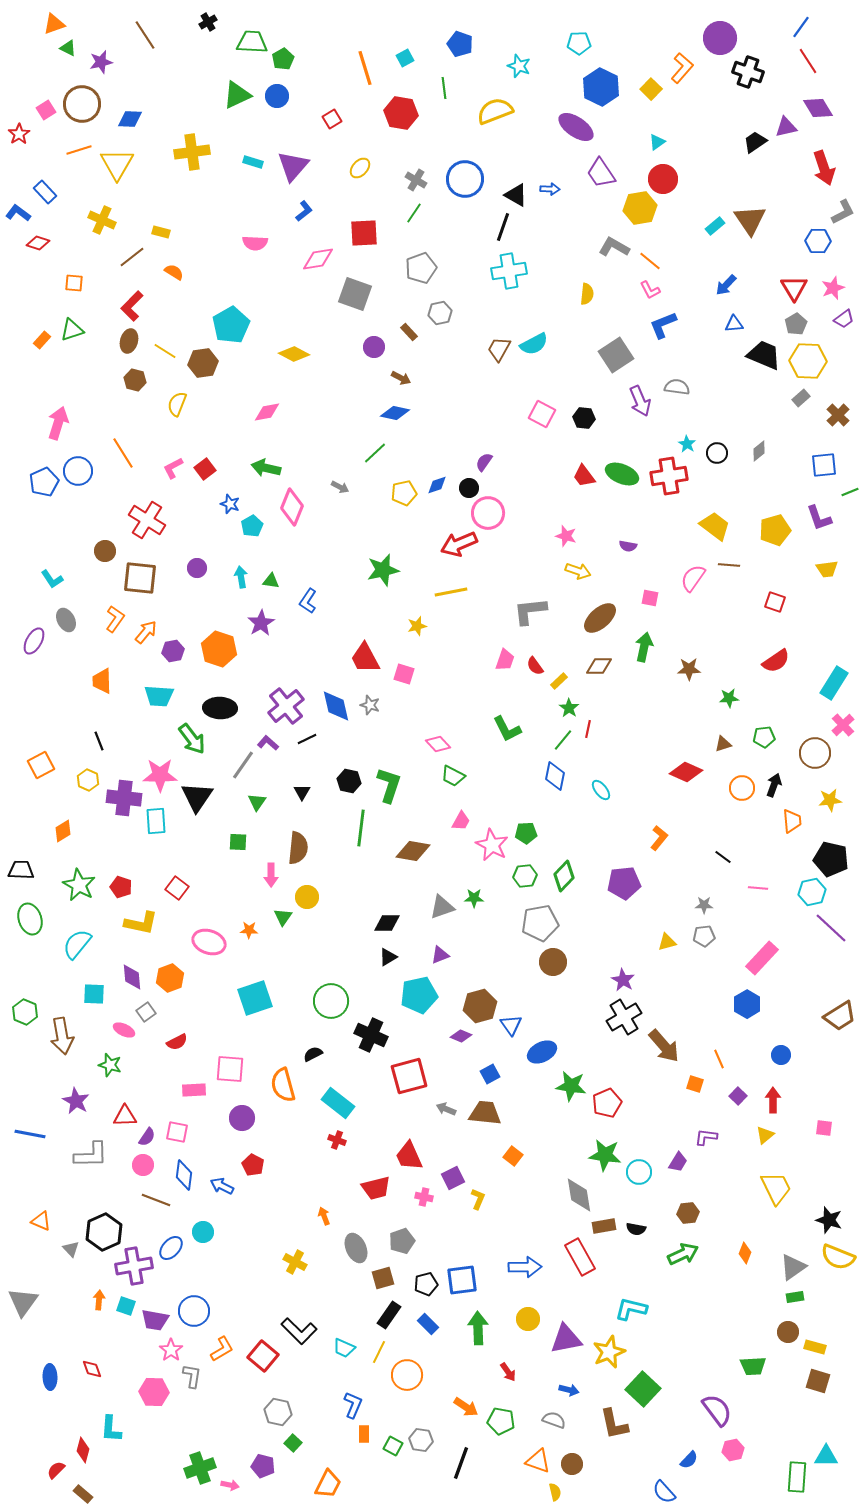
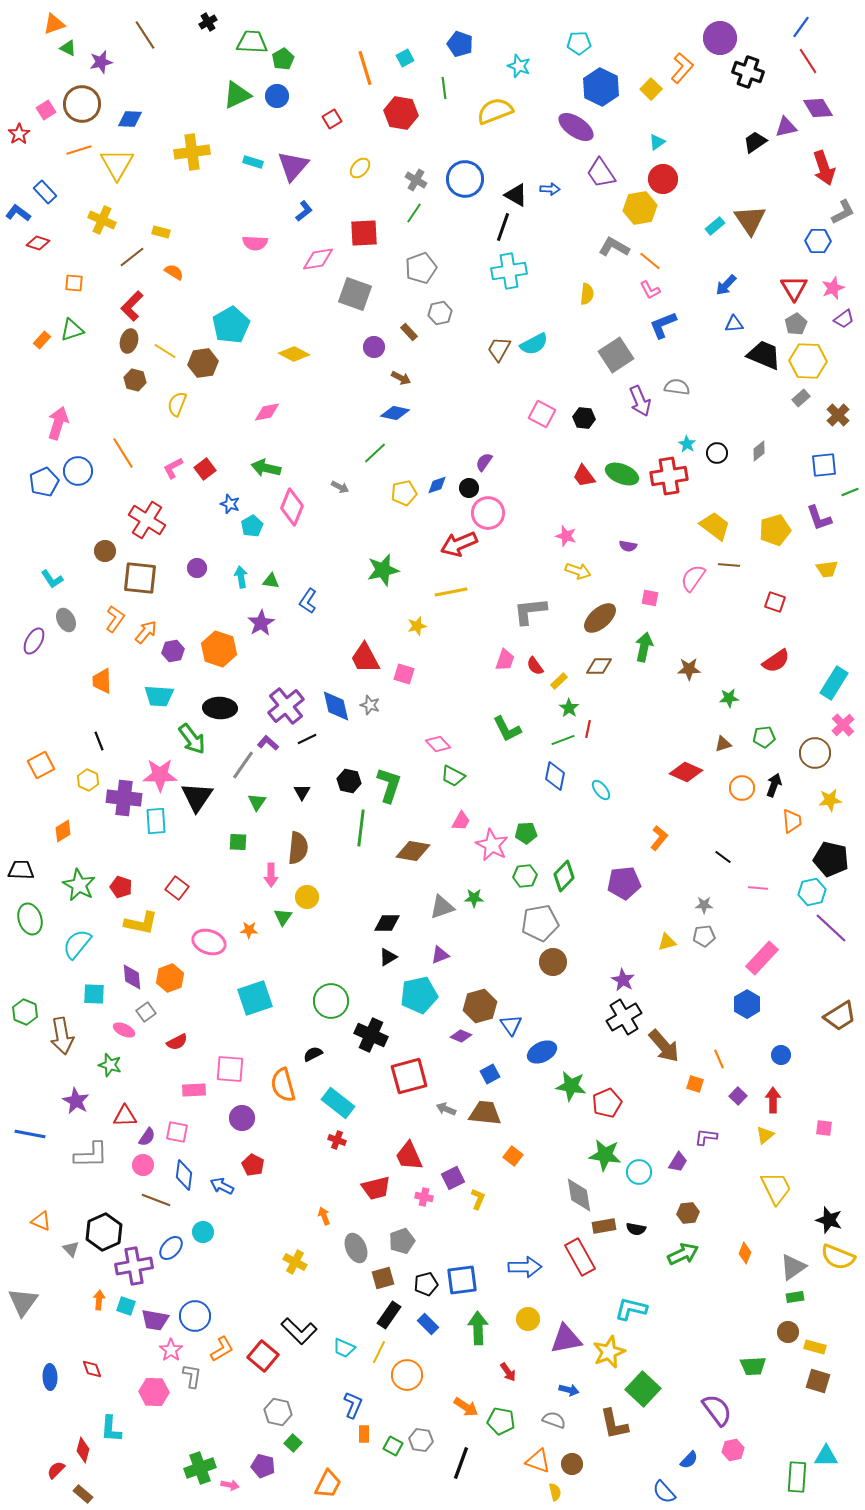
green line at (563, 740): rotated 30 degrees clockwise
blue circle at (194, 1311): moved 1 px right, 5 px down
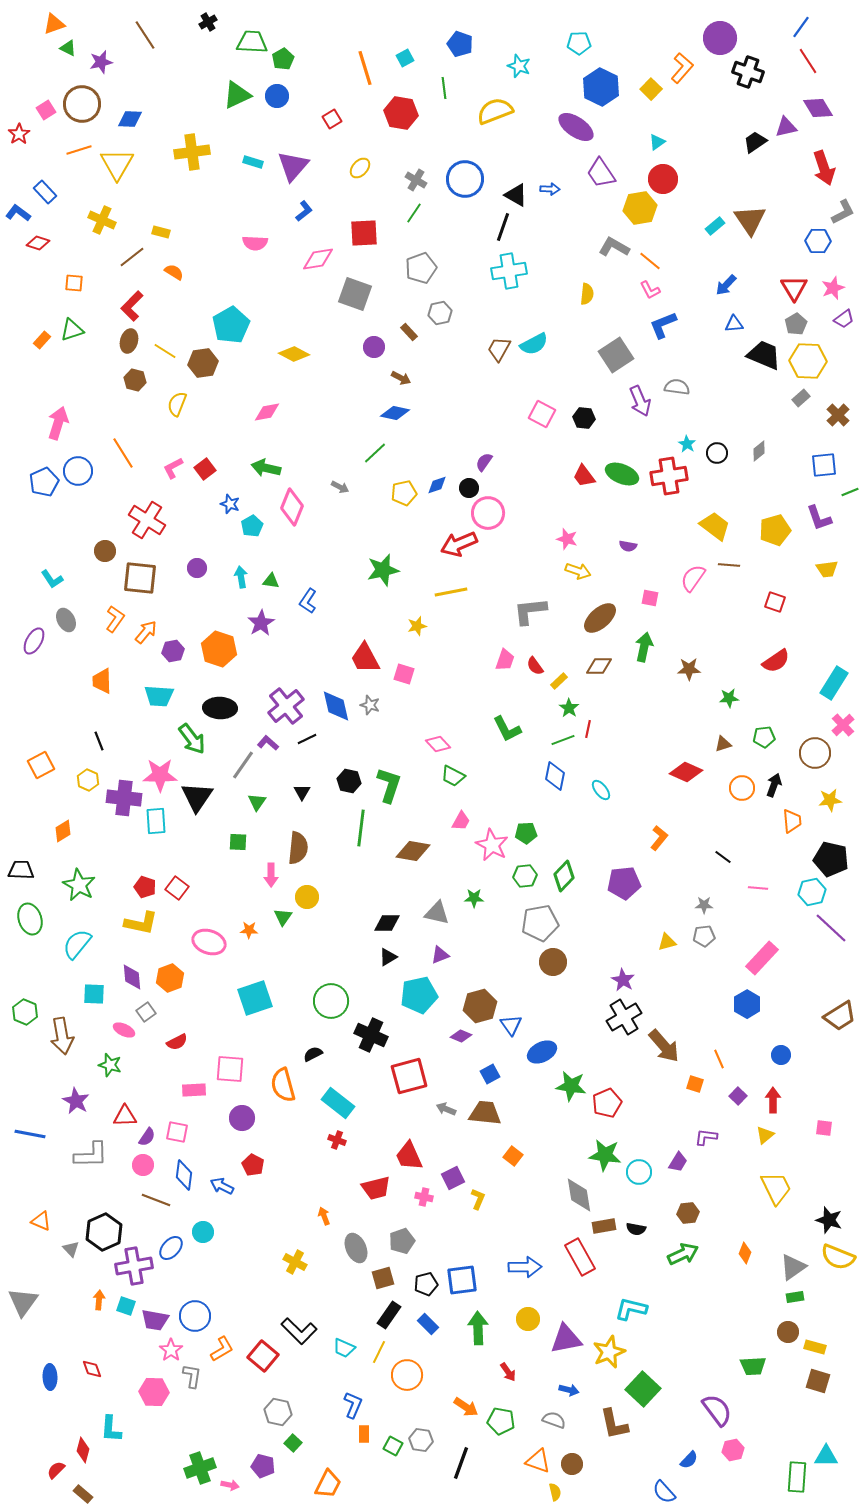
pink star at (566, 536): moved 1 px right, 3 px down
red pentagon at (121, 887): moved 24 px right
gray triangle at (442, 907): moved 5 px left, 6 px down; rotated 32 degrees clockwise
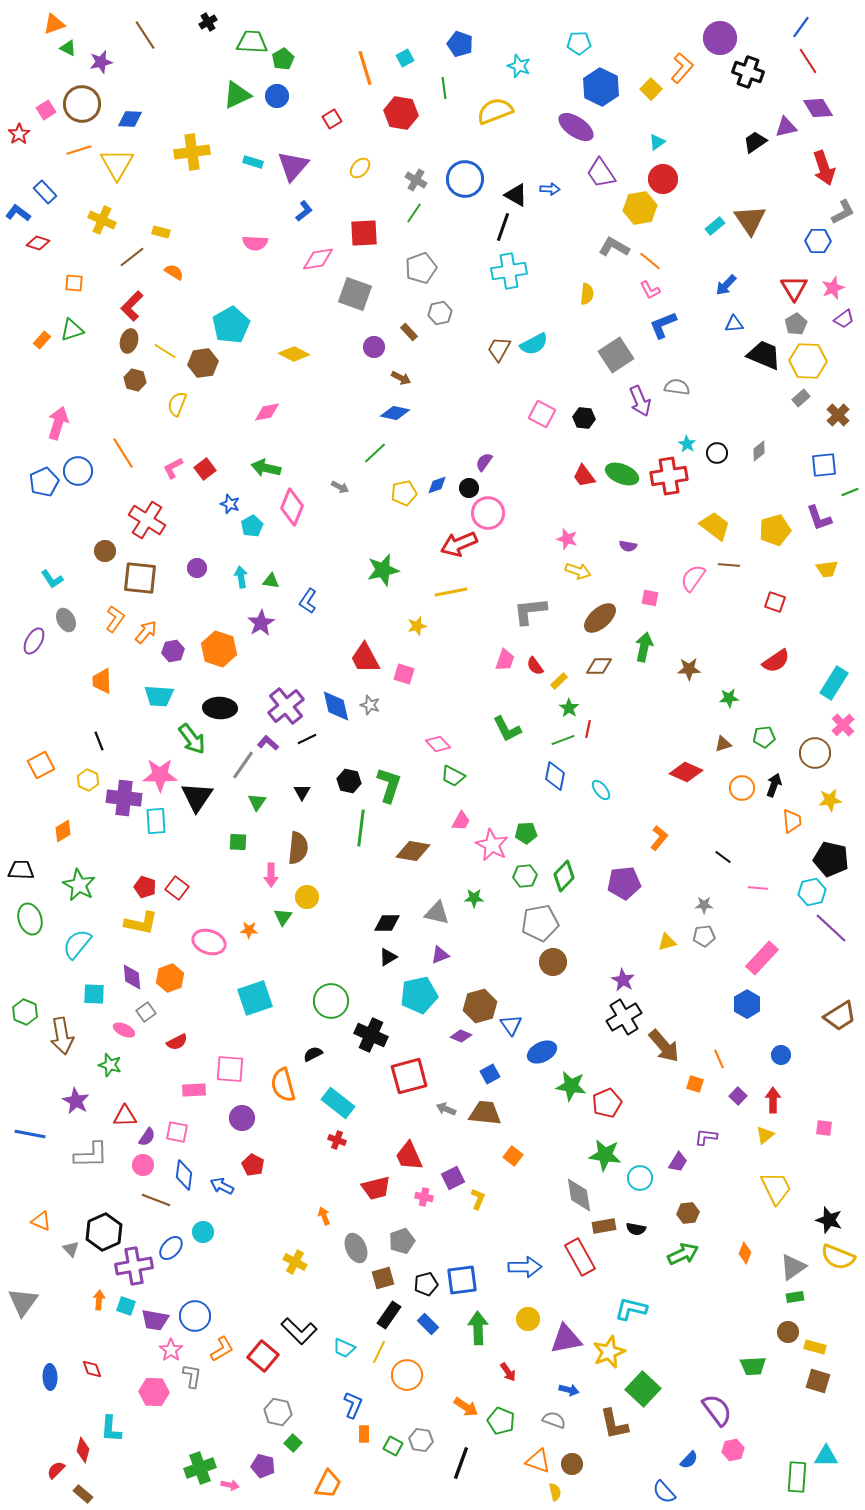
cyan circle at (639, 1172): moved 1 px right, 6 px down
green pentagon at (501, 1421): rotated 12 degrees clockwise
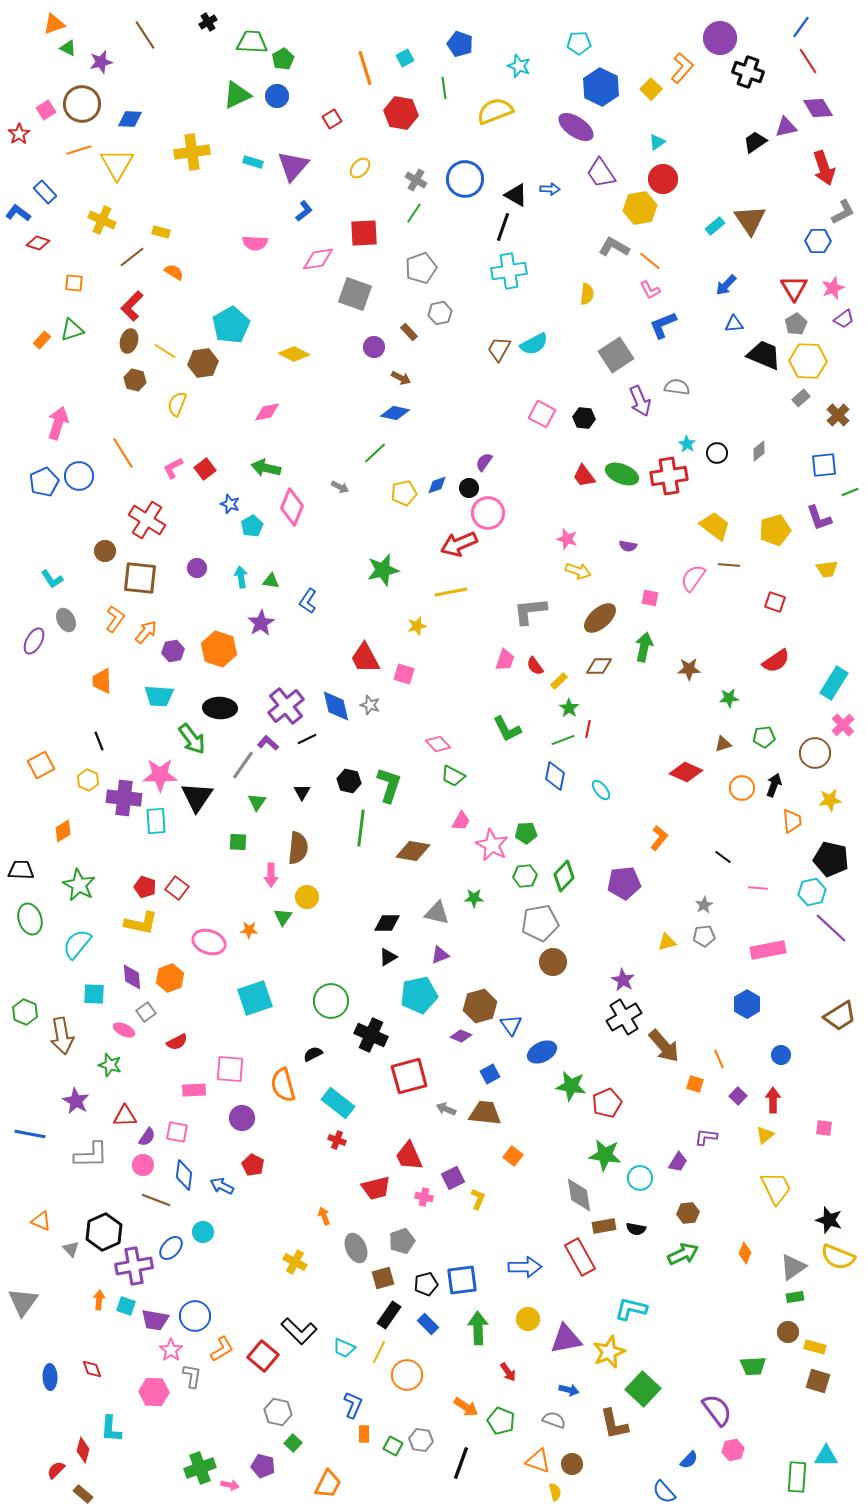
blue circle at (78, 471): moved 1 px right, 5 px down
gray star at (704, 905): rotated 30 degrees counterclockwise
pink rectangle at (762, 958): moved 6 px right, 8 px up; rotated 36 degrees clockwise
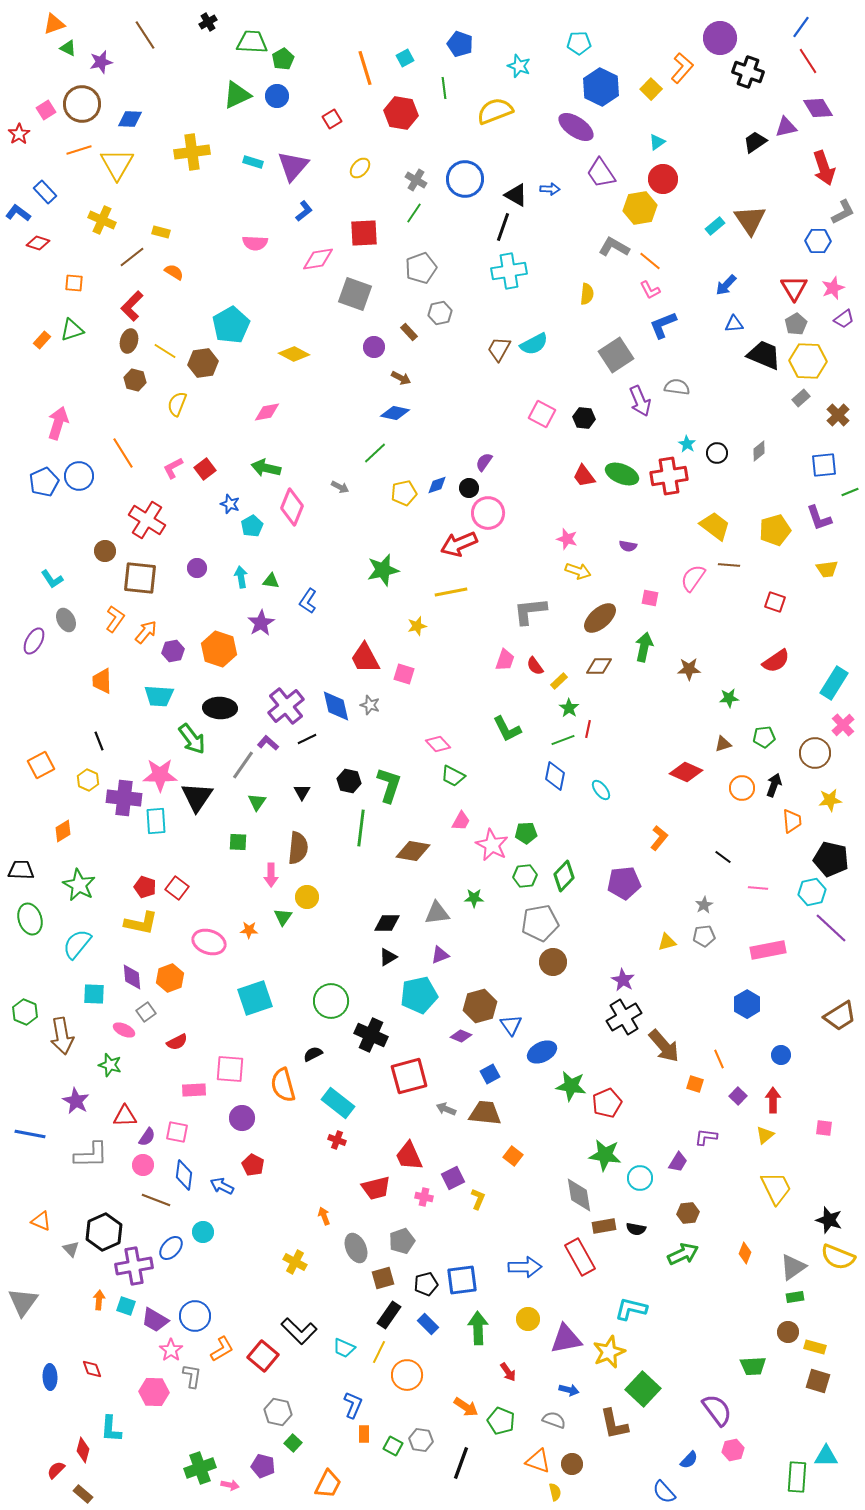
gray triangle at (437, 913): rotated 20 degrees counterclockwise
purple trapezoid at (155, 1320): rotated 20 degrees clockwise
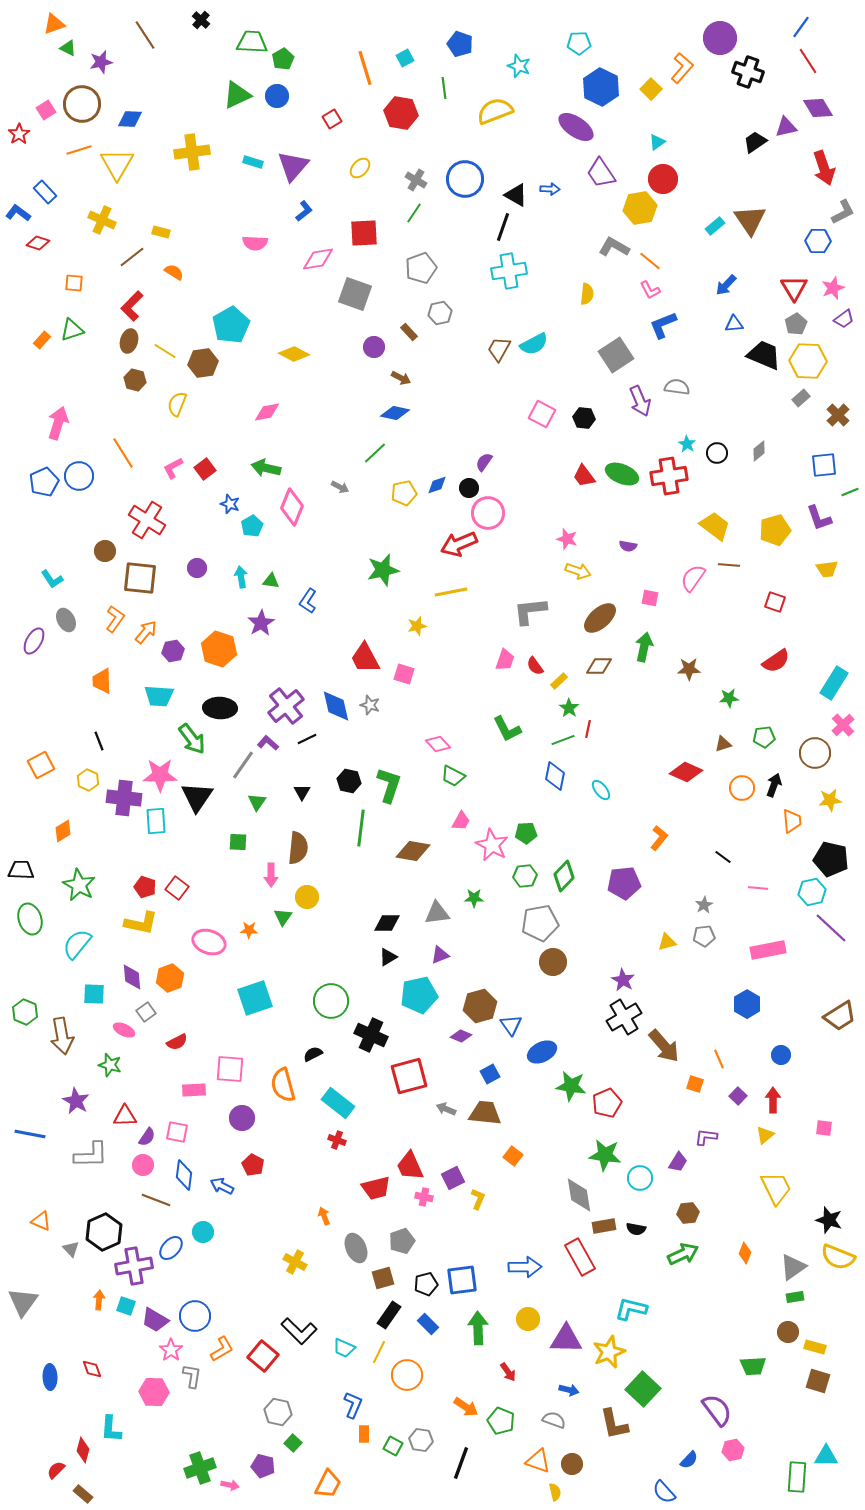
black cross at (208, 22): moved 7 px left, 2 px up; rotated 18 degrees counterclockwise
red trapezoid at (409, 1156): moved 1 px right, 10 px down
purple triangle at (566, 1339): rotated 12 degrees clockwise
